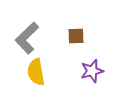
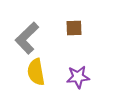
brown square: moved 2 px left, 8 px up
purple star: moved 14 px left, 6 px down; rotated 10 degrees clockwise
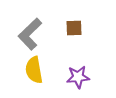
gray L-shape: moved 3 px right, 4 px up
yellow semicircle: moved 2 px left, 2 px up
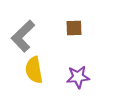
gray L-shape: moved 7 px left, 2 px down
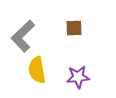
yellow semicircle: moved 3 px right
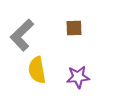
gray L-shape: moved 1 px left, 1 px up
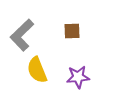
brown square: moved 2 px left, 3 px down
yellow semicircle: rotated 12 degrees counterclockwise
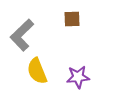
brown square: moved 12 px up
yellow semicircle: moved 1 px down
